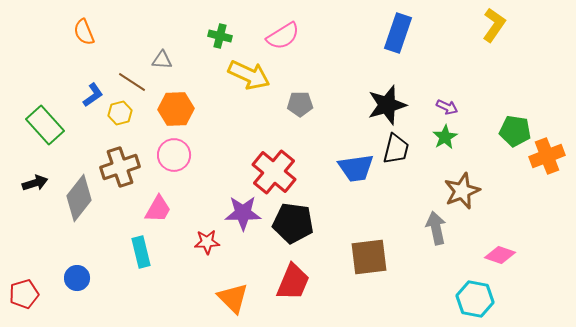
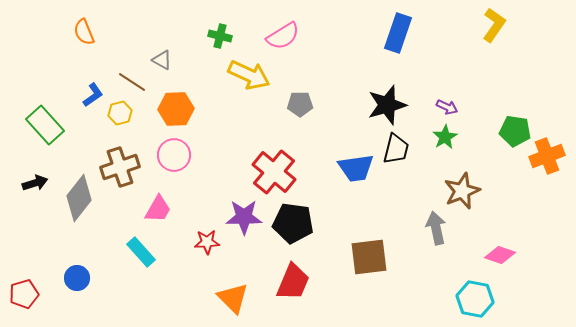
gray triangle: rotated 25 degrees clockwise
purple star: moved 1 px right, 4 px down
cyan rectangle: rotated 28 degrees counterclockwise
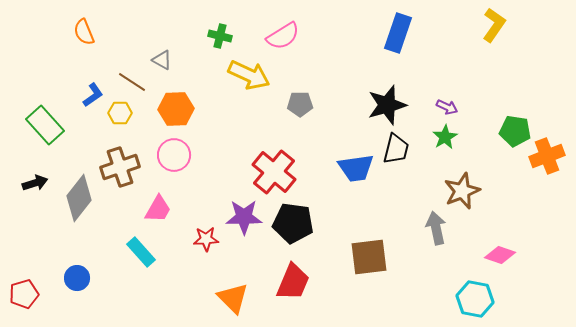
yellow hexagon: rotated 15 degrees clockwise
red star: moved 1 px left, 3 px up
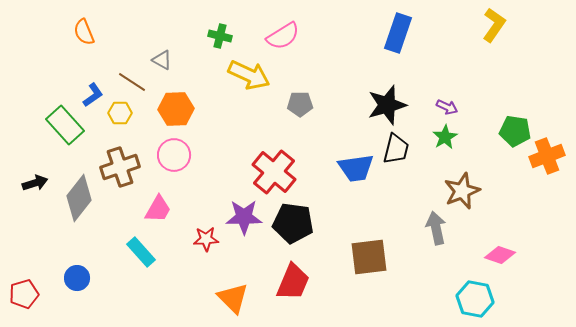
green rectangle: moved 20 px right
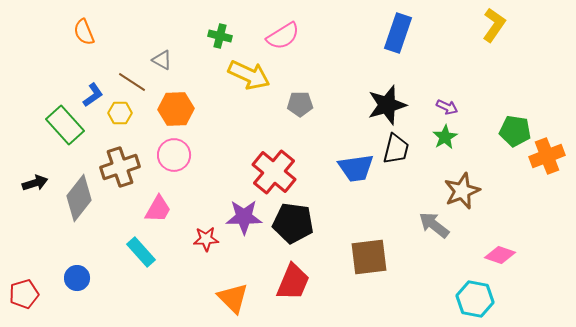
gray arrow: moved 2 px left, 3 px up; rotated 40 degrees counterclockwise
